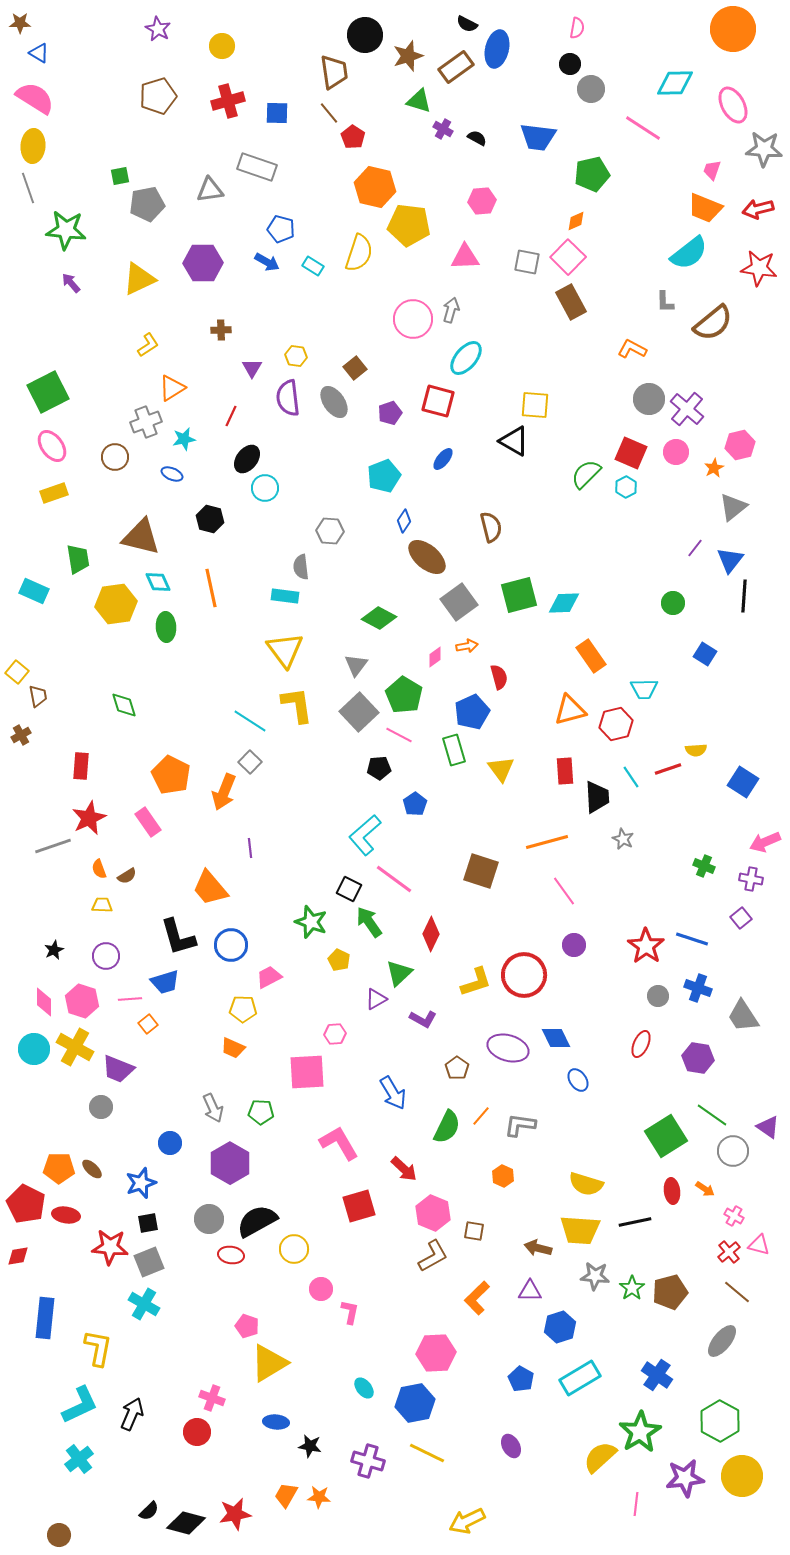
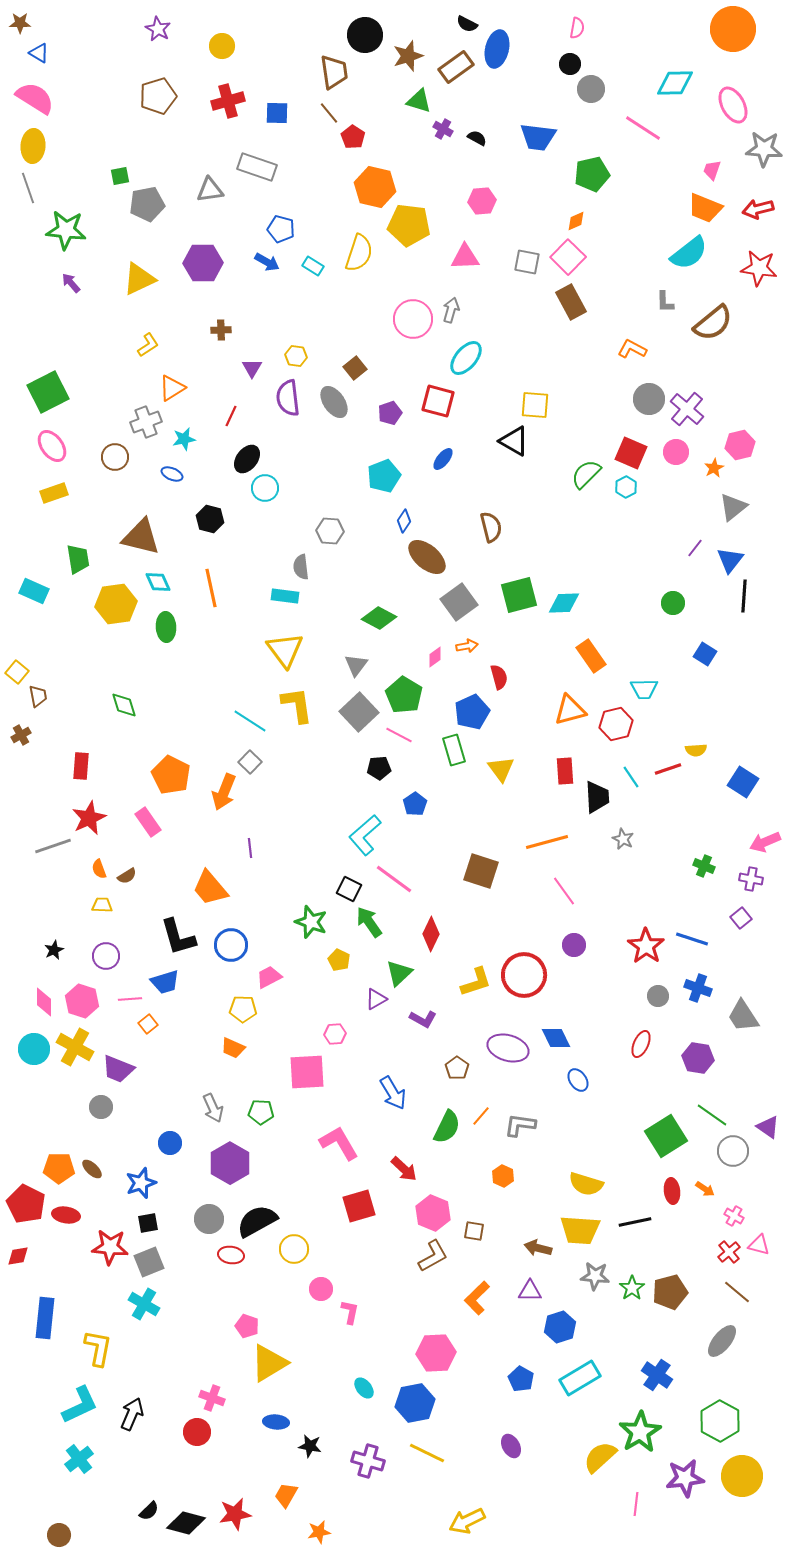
orange star at (319, 1497): moved 35 px down; rotated 15 degrees counterclockwise
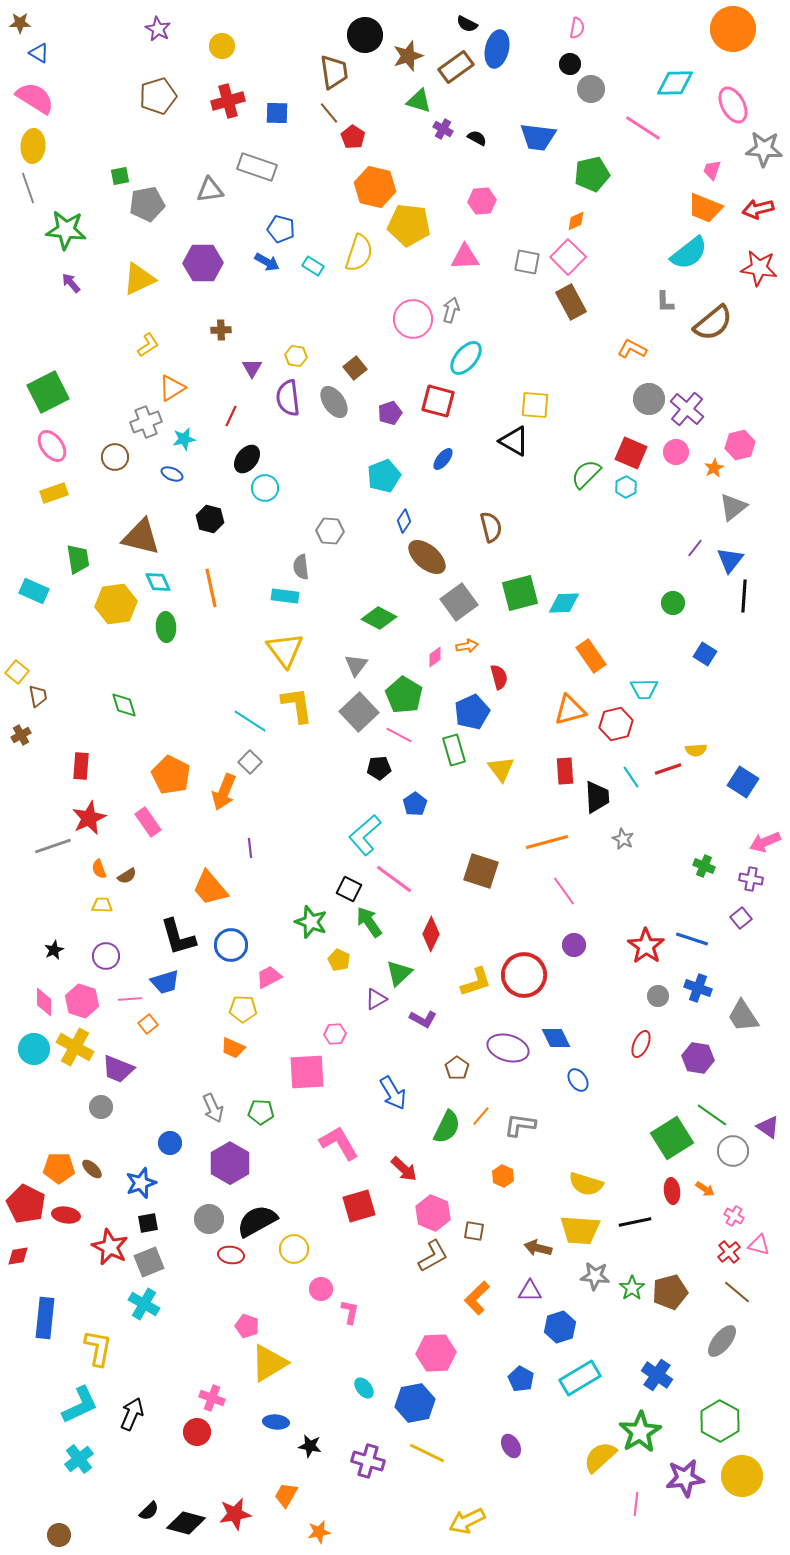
green square at (519, 595): moved 1 px right, 2 px up
green square at (666, 1136): moved 6 px right, 2 px down
red star at (110, 1247): rotated 21 degrees clockwise
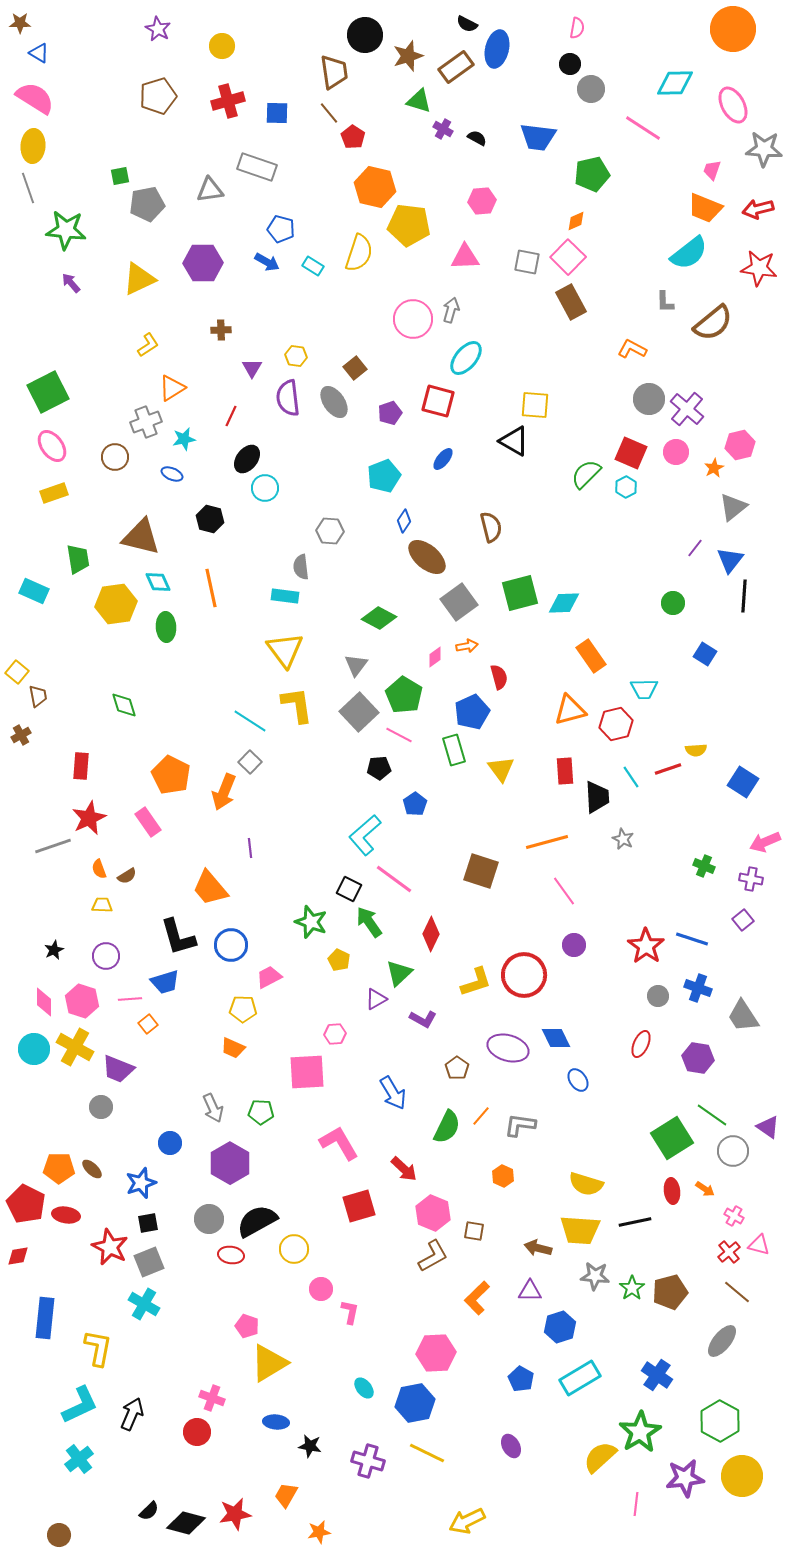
purple square at (741, 918): moved 2 px right, 2 px down
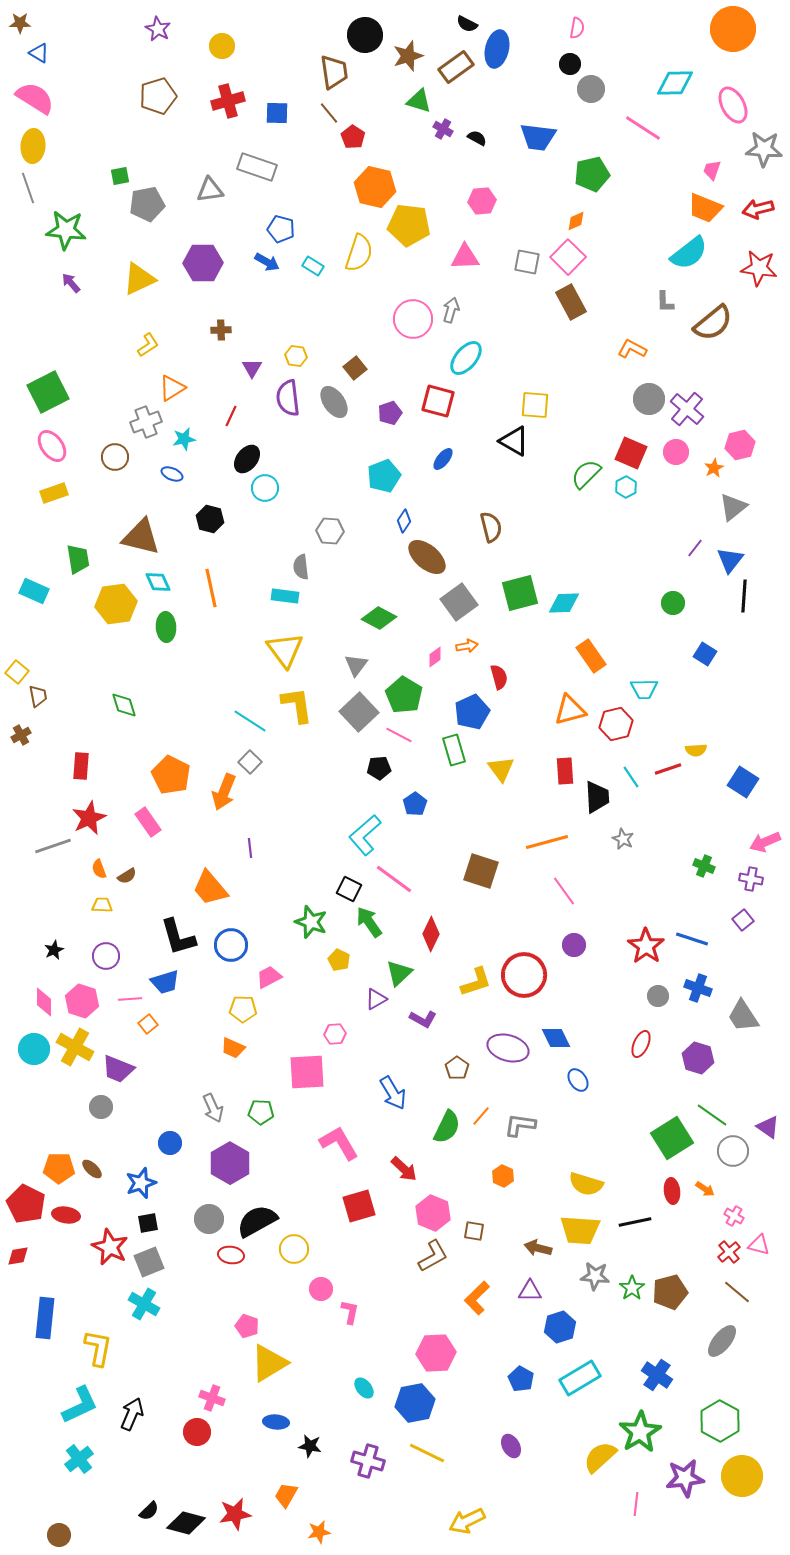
purple hexagon at (698, 1058): rotated 8 degrees clockwise
